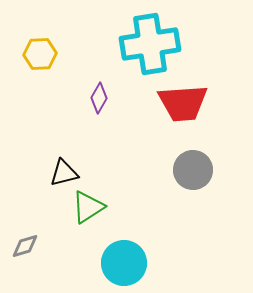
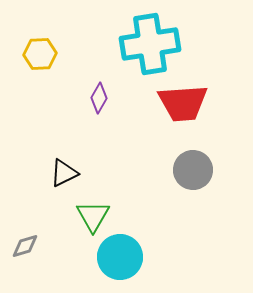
black triangle: rotated 12 degrees counterclockwise
green triangle: moved 5 px right, 9 px down; rotated 27 degrees counterclockwise
cyan circle: moved 4 px left, 6 px up
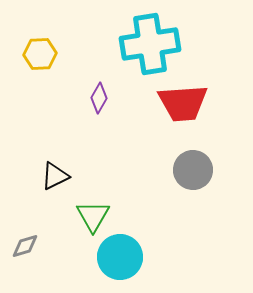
black triangle: moved 9 px left, 3 px down
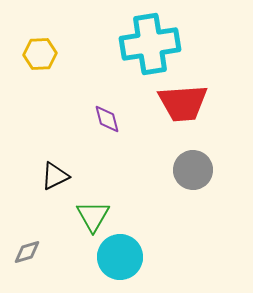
purple diamond: moved 8 px right, 21 px down; rotated 44 degrees counterclockwise
gray diamond: moved 2 px right, 6 px down
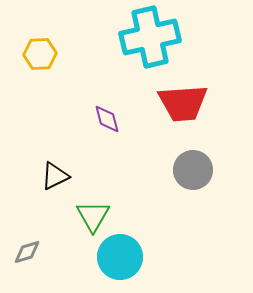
cyan cross: moved 7 px up; rotated 4 degrees counterclockwise
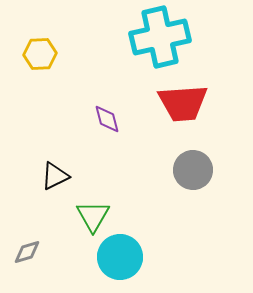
cyan cross: moved 10 px right
